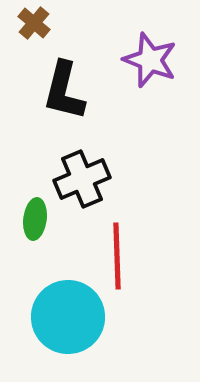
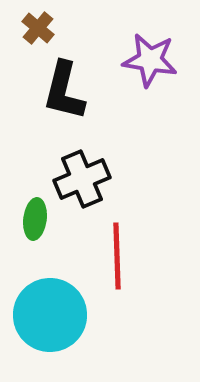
brown cross: moved 4 px right, 5 px down
purple star: rotated 12 degrees counterclockwise
cyan circle: moved 18 px left, 2 px up
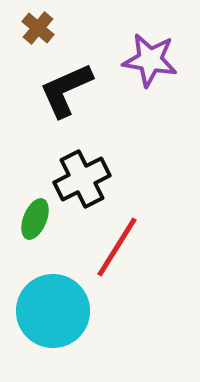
black L-shape: moved 2 px right, 1 px up; rotated 52 degrees clockwise
black cross: rotated 4 degrees counterclockwise
green ellipse: rotated 15 degrees clockwise
red line: moved 9 px up; rotated 34 degrees clockwise
cyan circle: moved 3 px right, 4 px up
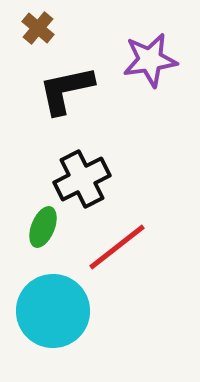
purple star: rotated 18 degrees counterclockwise
black L-shape: rotated 12 degrees clockwise
green ellipse: moved 8 px right, 8 px down
red line: rotated 20 degrees clockwise
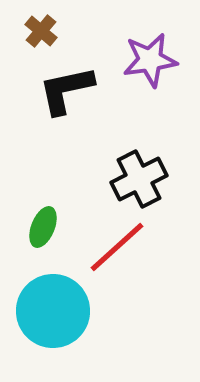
brown cross: moved 3 px right, 3 px down
black cross: moved 57 px right
red line: rotated 4 degrees counterclockwise
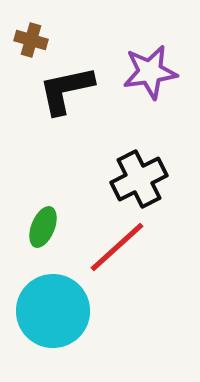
brown cross: moved 10 px left, 9 px down; rotated 24 degrees counterclockwise
purple star: moved 12 px down
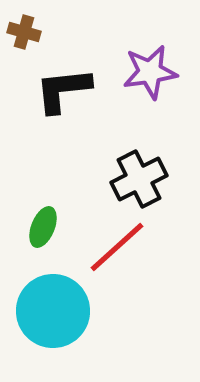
brown cross: moved 7 px left, 8 px up
black L-shape: moved 3 px left; rotated 6 degrees clockwise
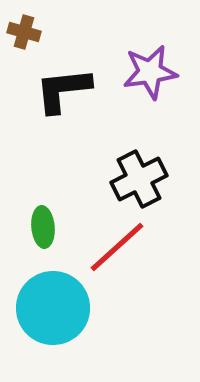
green ellipse: rotated 27 degrees counterclockwise
cyan circle: moved 3 px up
